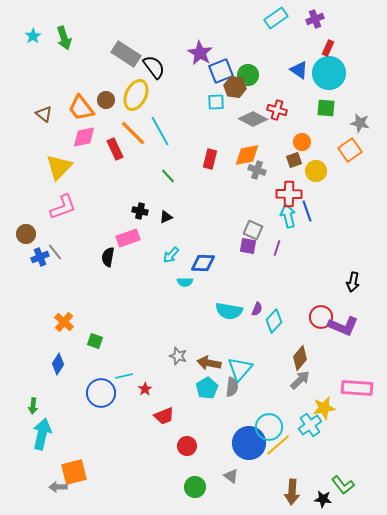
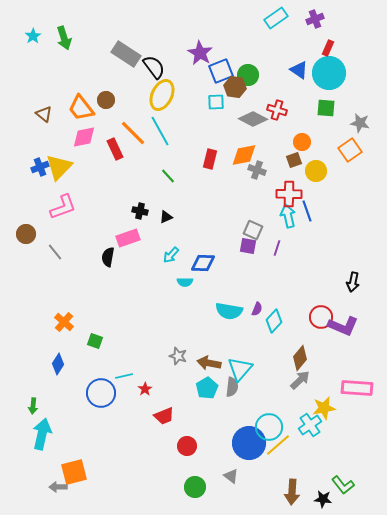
yellow ellipse at (136, 95): moved 26 px right
orange diamond at (247, 155): moved 3 px left
blue cross at (40, 257): moved 90 px up
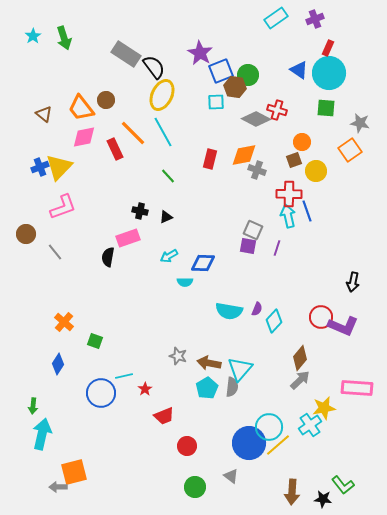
gray diamond at (253, 119): moved 3 px right
cyan line at (160, 131): moved 3 px right, 1 px down
cyan arrow at (171, 255): moved 2 px left, 1 px down; rotated 18 degrees clockwise
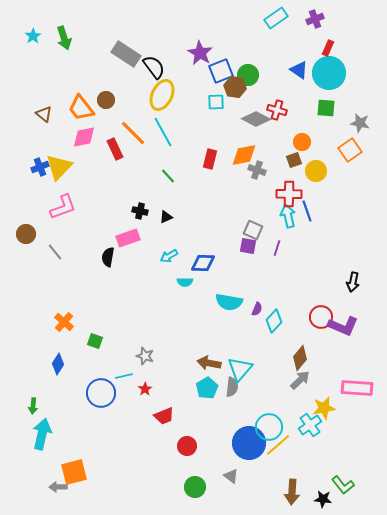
cyan semicircle at (229, 311): moved 9 px up
gray star at (178, 356): moved 33 px left
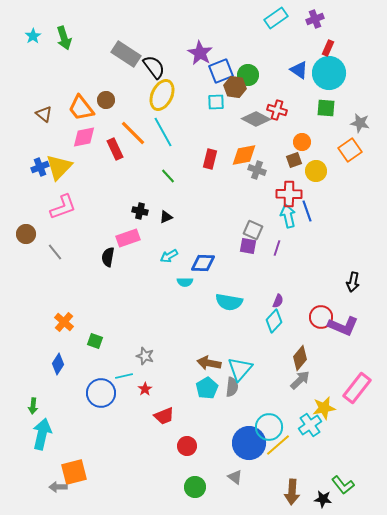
purple semicircle at (257, 309): moved 21 px right, 8 px up
pink rectangle at (357, 388): rotated 56 degrees counterclockwise
gray triangle at (231, 476): moved 4 px right, 1 px down
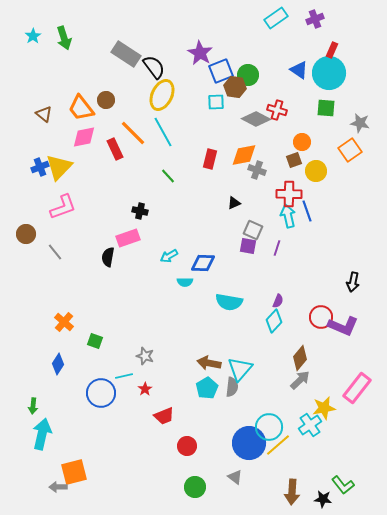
red rectangle at (328, 48): moved 4 px right, 2 px down
black triangle at (166, 217): moved 68 px right, 14 px up
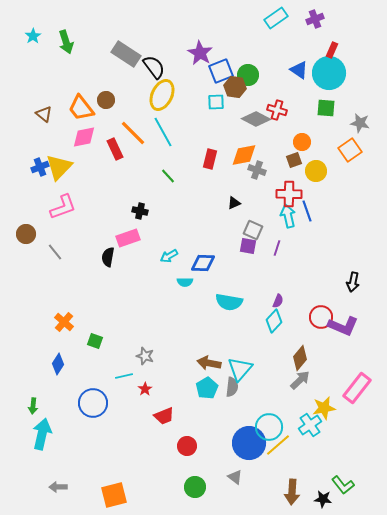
green arrow at (64, 38): moved 2 px right, 4 px down
blue circle at (101, 393): moved 8 px left, 10 px down
orange square at (74, 472): moved 40 px right, 23 px down
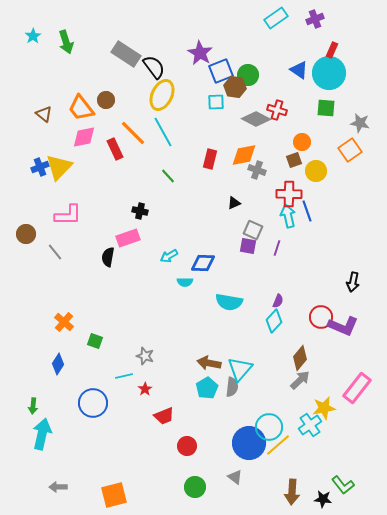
pink L-shape at (63, 207): moved 5 px right, 8 px down; rotated 20 degrees clockwise
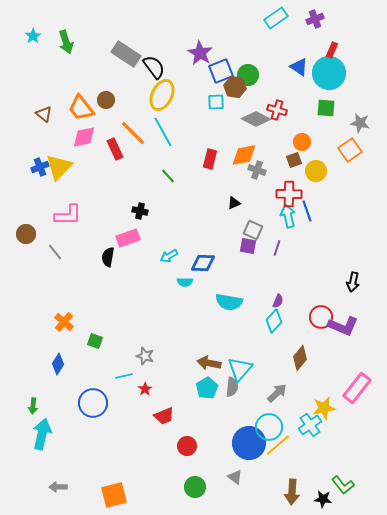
blue triangle at (299, 70): moved 3 px up
gray arrow at (300, 380): moved 23 px left, 13 px down
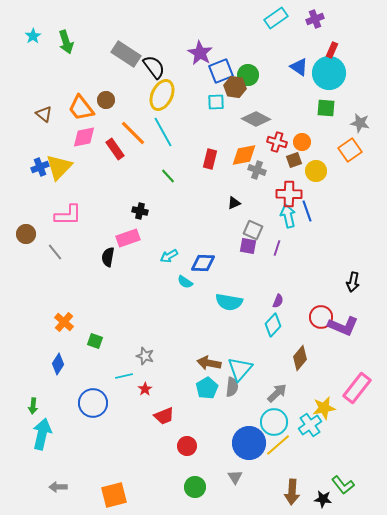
red cross at (277, 110): moved 32 px down
red rectangle at (115, 149): rotated 10 degrees counterclockwise
cyan semicircle at (185, 282): rotated 35 degrees clockwise
cyan diamond at (274, 321): moved 1 px left, 4 px down
cyan circle at (269, 427): moved 5 px right, 5 px up
gray triangle at (235, 477): rotated 21 degrees clockwise
